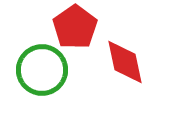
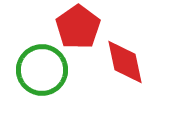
red pentagon: moved 3 px right
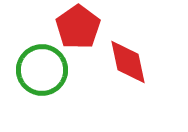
red diamond: moved 3 px right
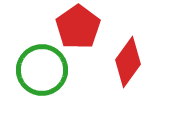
red diamond: rotated 48 degrees clockwise
